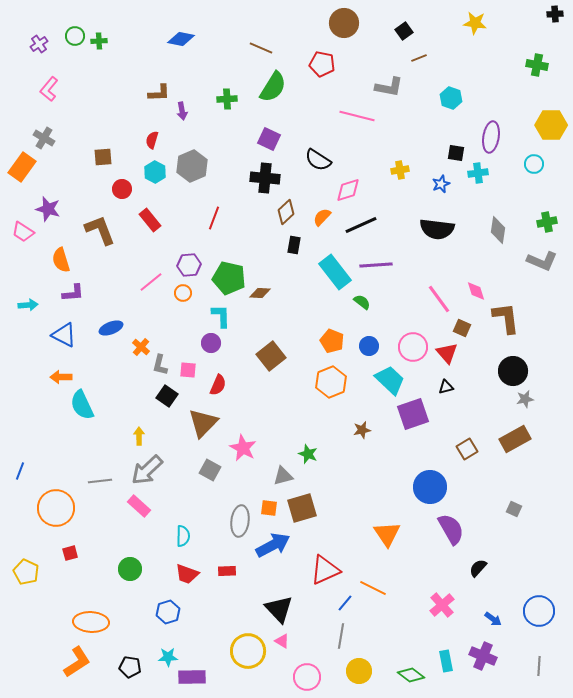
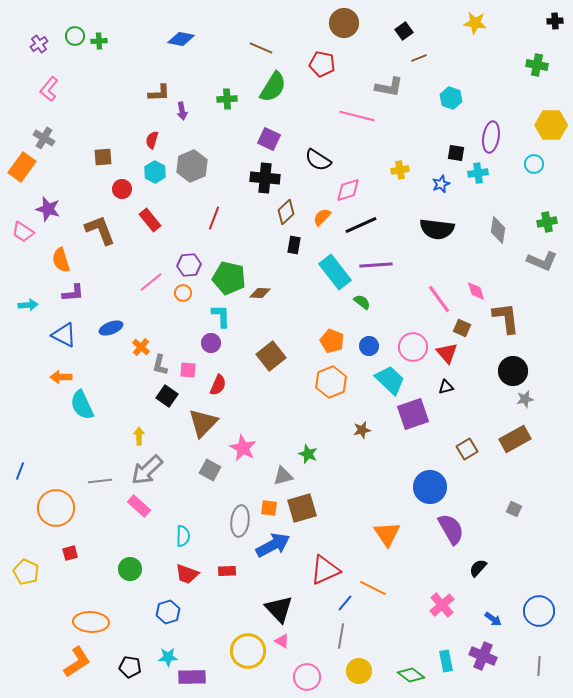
black cross at (555, 14): moved 7 px down
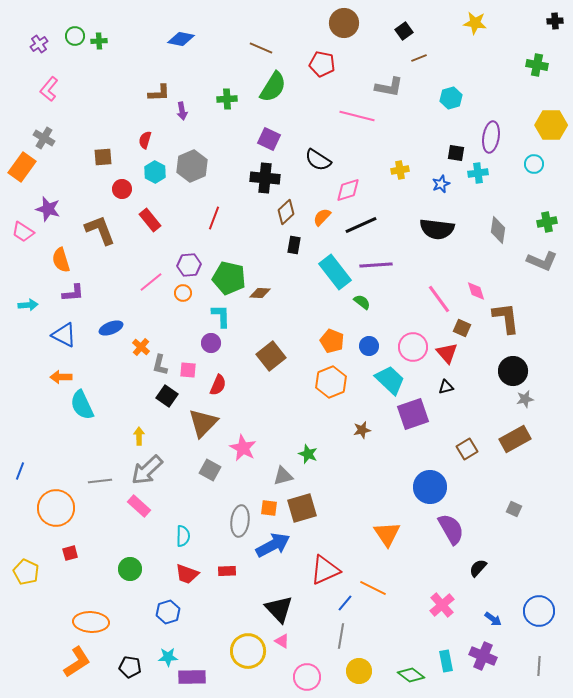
cyan hexagon at (451, 98): rotated 25 degrees clockwise
red semicircle at (152, 140): moved 7 px left
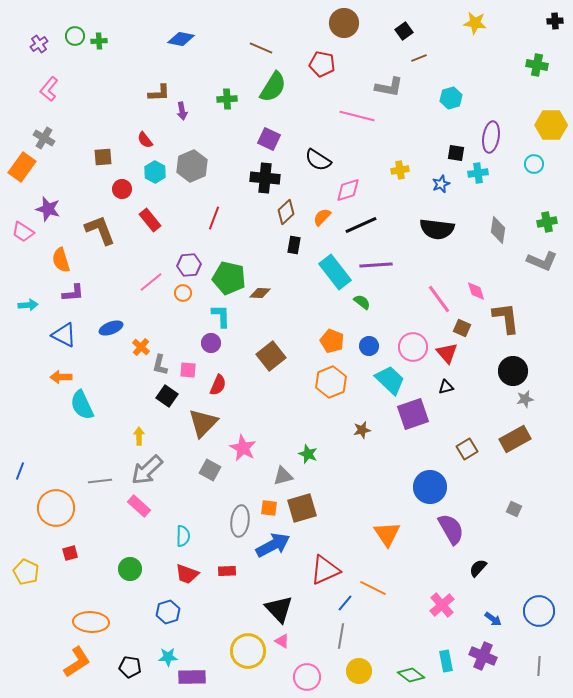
red semicircle at (145, 140): rotated 54 degrees counterclockwise
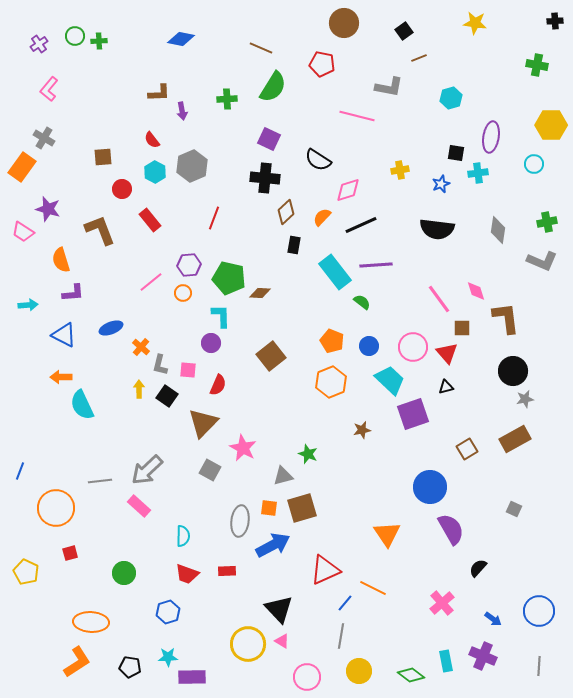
red semicircle at (145, 140): moved 7 px right
brown square at (462, 328): rotated 24 degrees counterclockwise
yellow arrow at (139, 436): moved 47 px up
green circle at (130, 569): moved 6 px left, 4 px down
pink cross at (442, 605): moved 2 px up
yellow circle at (248, 651): moved 7 px up
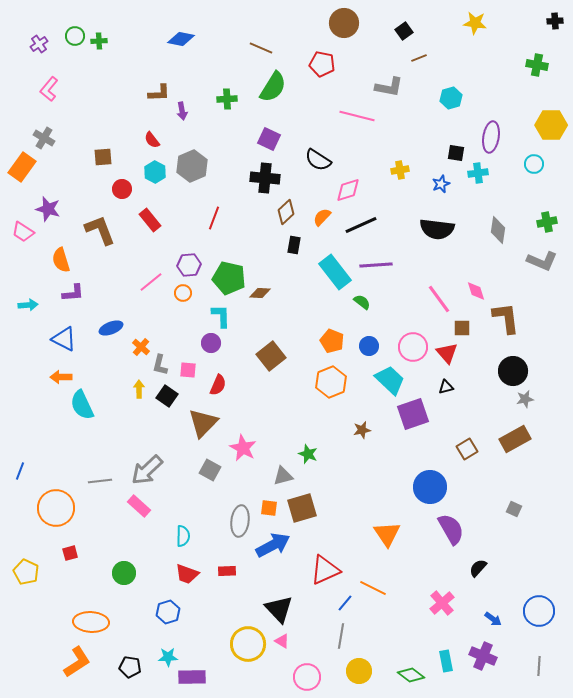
blue triangle at (64, 335): moved 4 px down
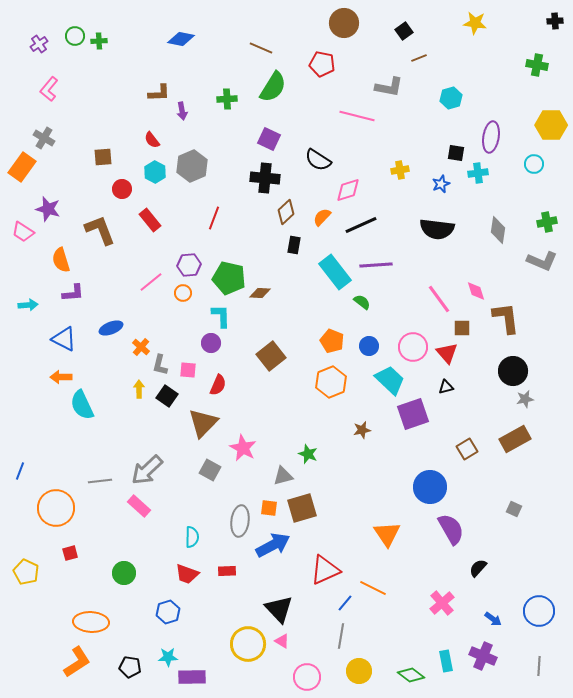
cyan semicircle at (183, 536): moved 9 px right, 1 px down
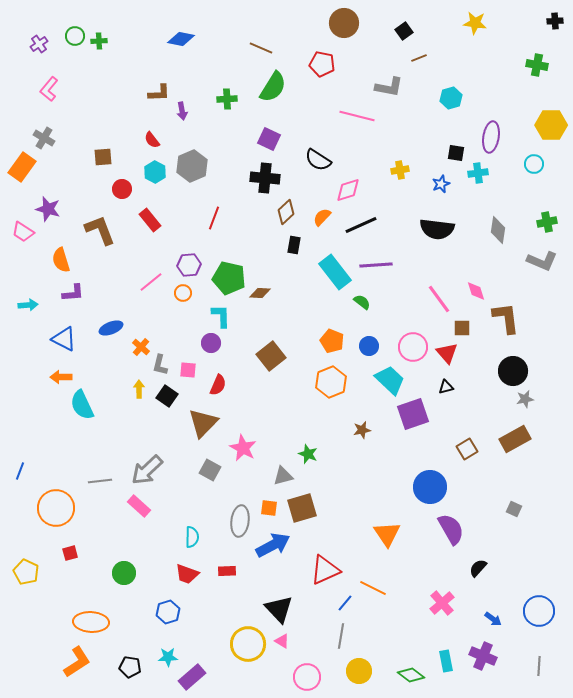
purple rectangle at (192, 677): rotated 40 degrees counterclockwise
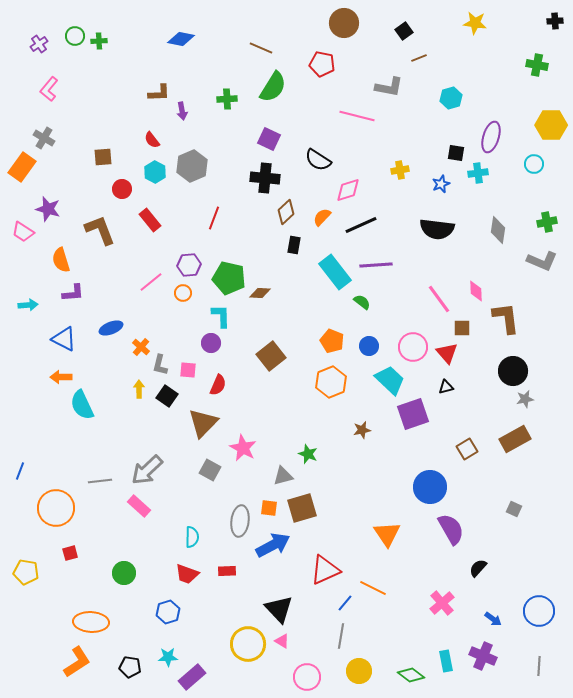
purple ellipse at (491, 137): rotated 8 degrees clockwise
pink diamond at (476, 291): rotated 15 degrees clockwise
yellow pentagon at (26, 572): rotated 15 degrees counterclockwise
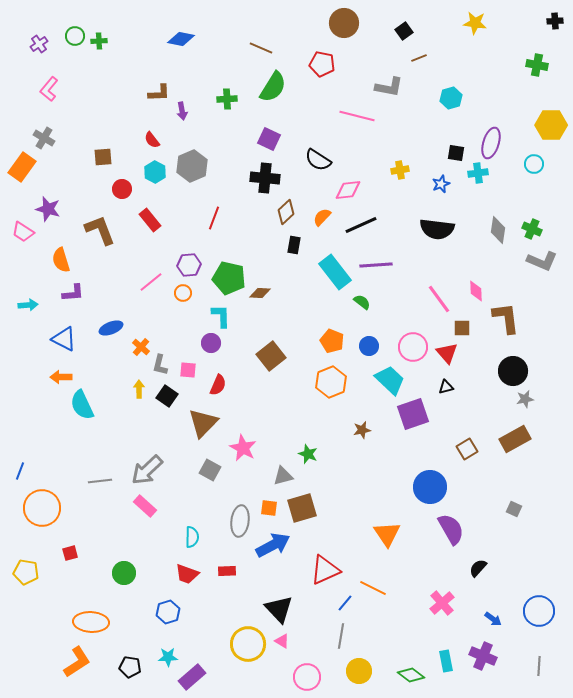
purple ellipse at (491, 137): moved 6 px down
pink diamond at (348, 190): rotated 12 degrees clockwise
green cross at (547, 222): moved 15 px left, 7 px down; rotated 36 degrees clockwise
pink rectangle at (139, 506): moved 6 px right
orange circle at (56, 508): moved 14 px left
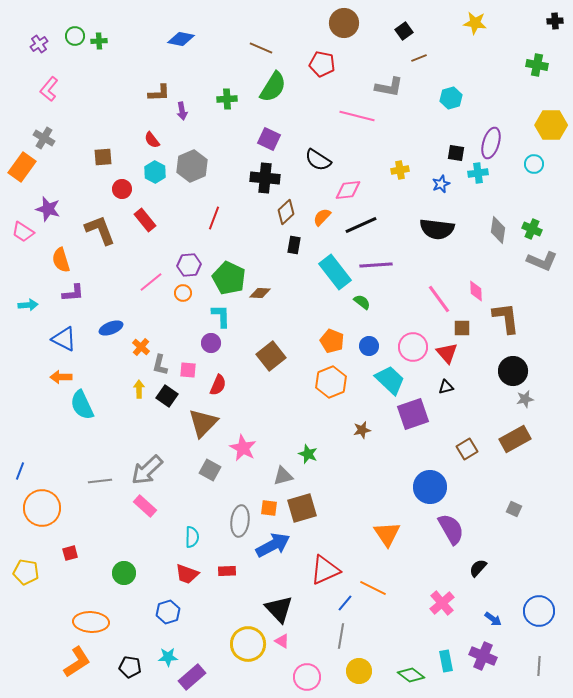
red rectangle at (150, 220): moved 5 px left
green pentagon at (229, 278): rotated 12 degrees clockwise
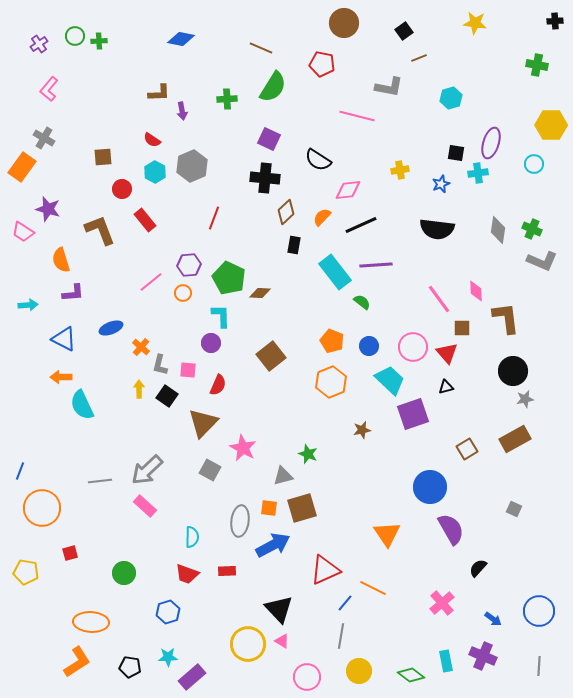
red semicircle at (152, 140): rotated 18 degrees counterclockwise
